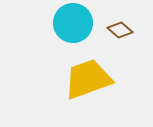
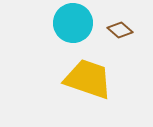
yellow trapezoid: rotated 39 degrees clockwise
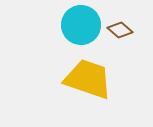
cyan circle: moved 8 px right, 2 px down
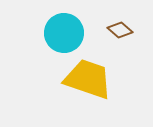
cyan circle: moved 17 px left, 8 px down
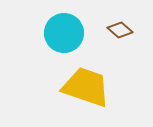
yellow trapezoid: moved 2 px left, 8 px down
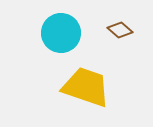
cyan circle: moved 3 px left
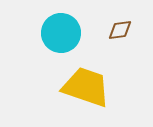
brown diamond: rotated 50 degrees counterclockwise
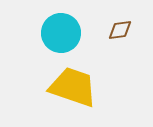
yellow trapezoid: moved 13 px left
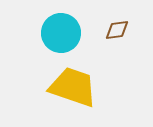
brown diamond: moved 3 px left
